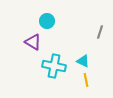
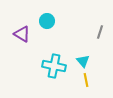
purple triangle: moved 11 px left, 8 px up
cyan triangle: rotated 24 degrees clockwise
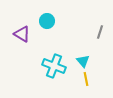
cyan cross: rotated 10 degrees clockwise
yellow line: moved 1 px up
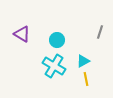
cyan circle: moved 10 px right, 19 px down
cyan triangle: rotated 40 degrees clockwise
cyan cross: rotated 10 degrees clockwise
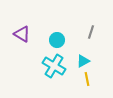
gray line: moved 9 px left
yellow line: moved 1 px right
